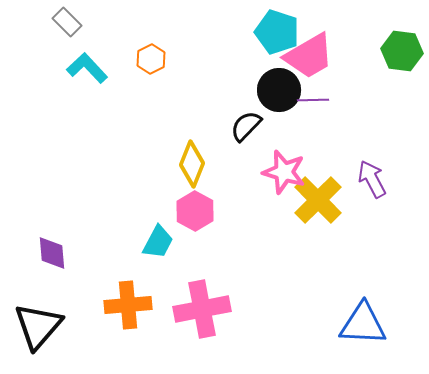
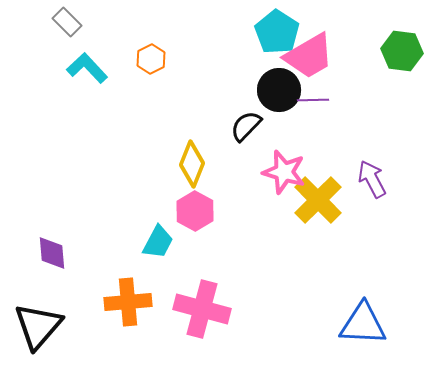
cyan pentagon: rotated 15 degrees clockwise
orange cross: moved 3 px up
pink cross: rotated 26 degrees clockwise
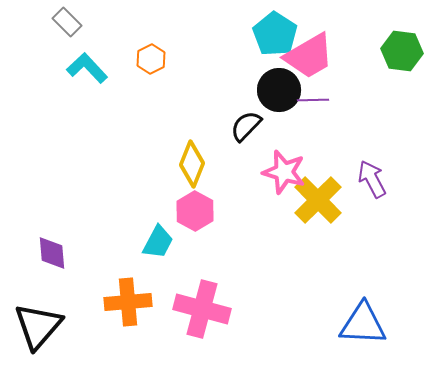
cyan pentagon: moved 2 px left, 2 px down
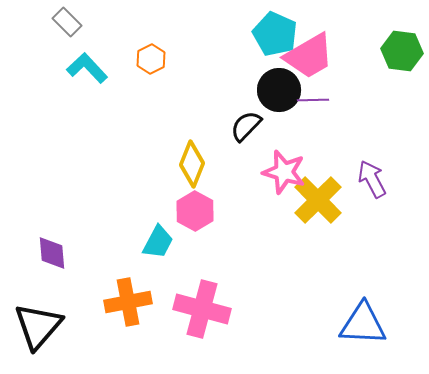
cyan pentagon: rotated 9 degrees counterclockwise
orange cross: rotated 6 degrees counterclockwise
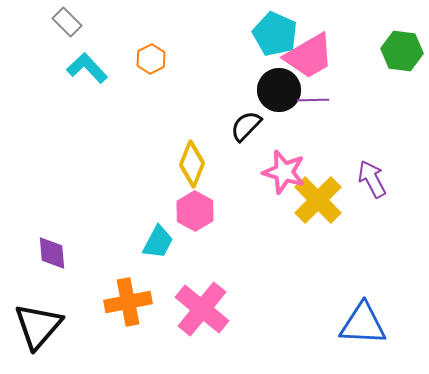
pink cross: rotated 24 degrees clockwise
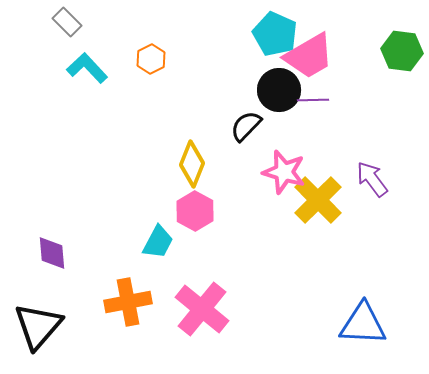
purple arrow: rotated 9 degrees counterclockwise
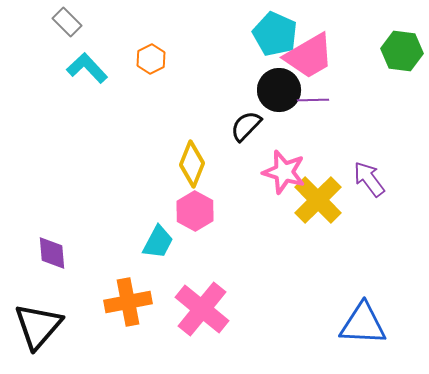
purple arrow: moved 3 px left
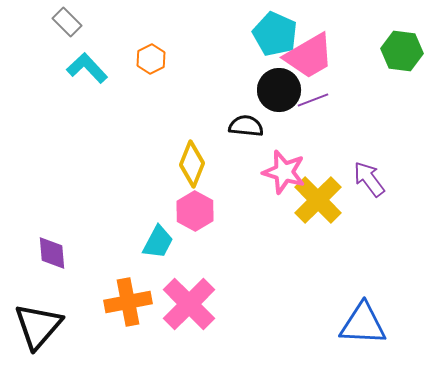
purple line: rotated 20 degrees counterclockwise
black semicircle: rotated 52 degrees clockwise
pink cross: moved 13 px left, 5 px up; rotated 6 degrees clockwise
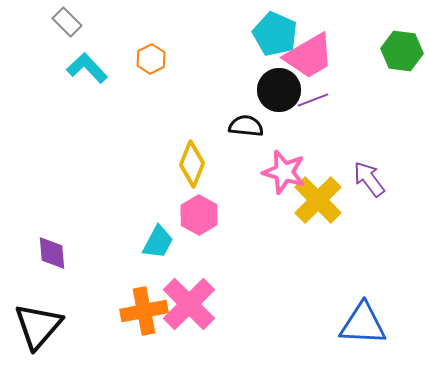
pink hexagon: moved 4 px right, 4 px down
orange cross: moved 16 px right, 9 px down
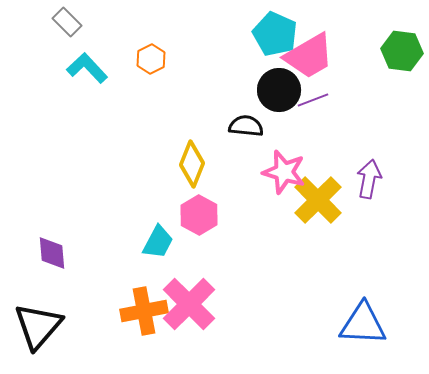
purple arrow: rotated 48 degrees clockwise
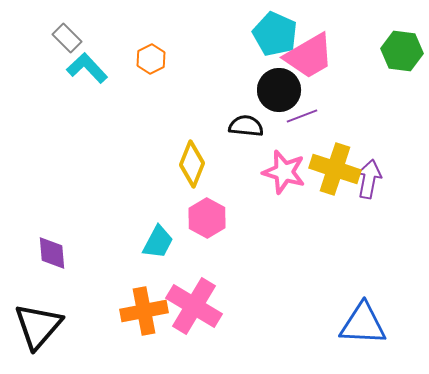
gray rectangle: moved 16 px down
purple line: moved 11 px left, 16 px down
yellow cross: moved 17 px right, 31 px up; rotated 27 degrees counterclockwise
pink hexagon: moved 8 px right, 3 px down
pink cross: moved 5 px right, 2 px down; rotated 14 degrees counterclockwise
